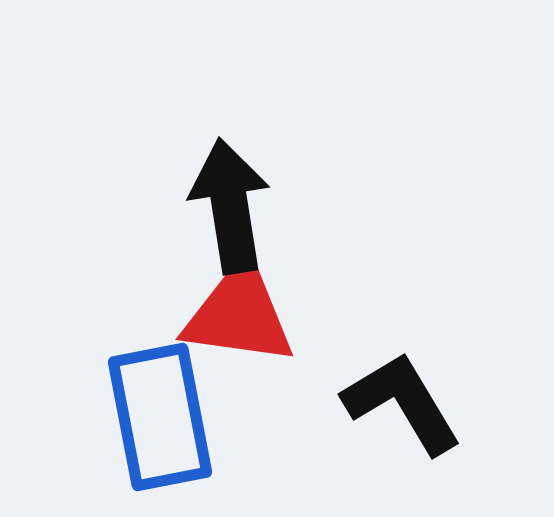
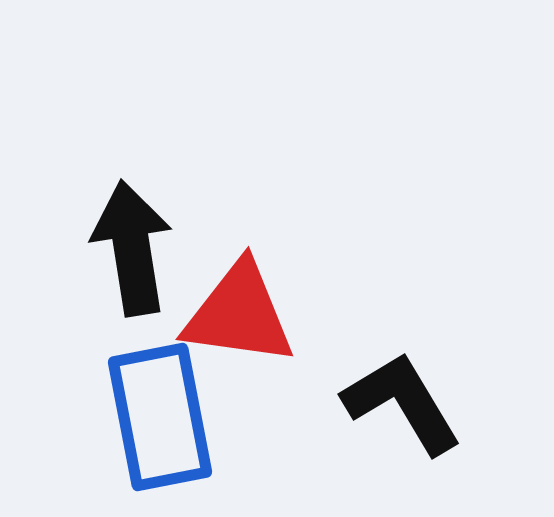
black arrow: moved 98 px left, 42 px down
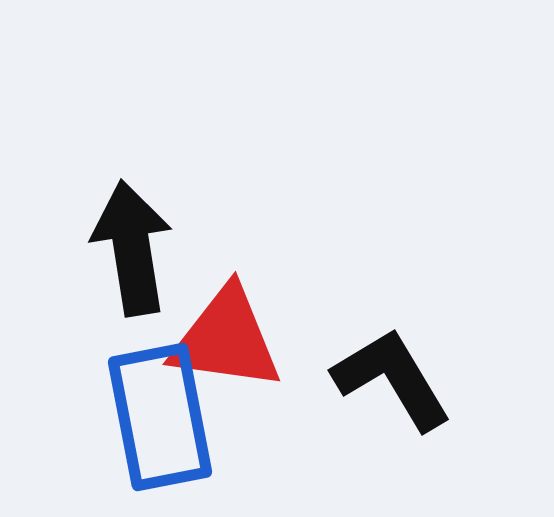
red triangle: moved 13 px left, 25 px down
black L-shape: moved 10 px left, 24 px up
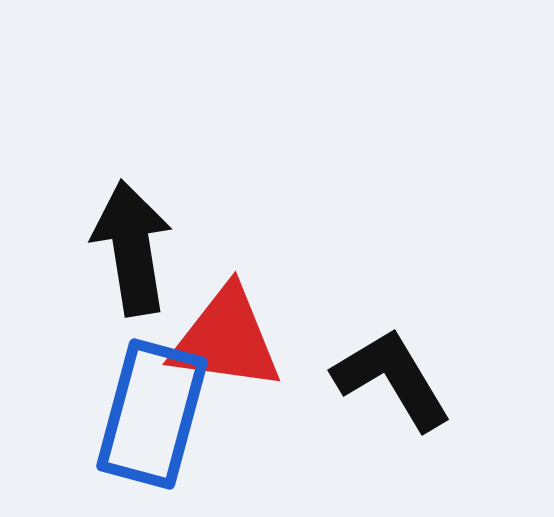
blue rectangle: moved 8 px left, 3 px up; rotated 26 degrees clockwise
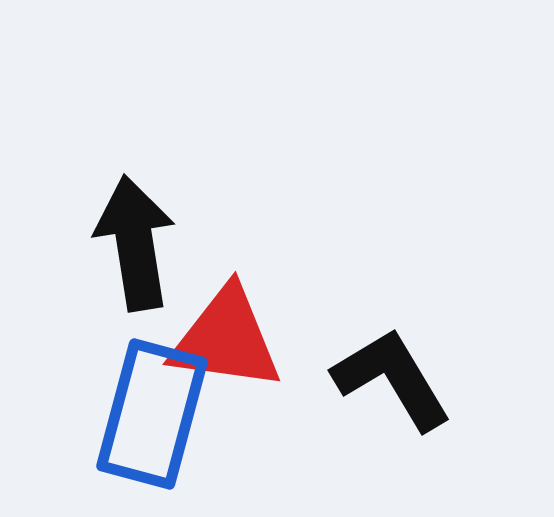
black arrow: moved 3 px right, 5 px up
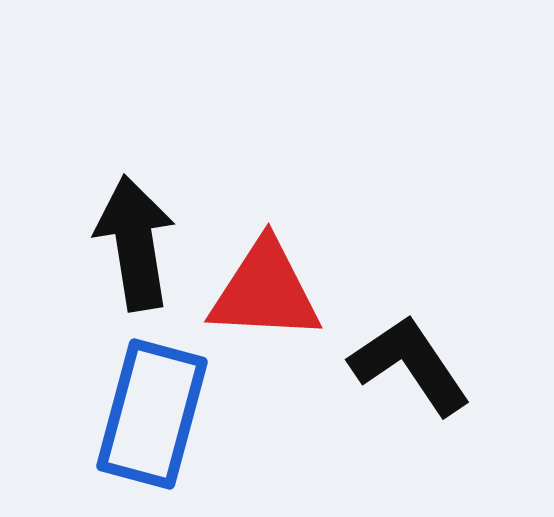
red triangle: moved 39 px right, 48 px up; rotated 5 degrees counterclockwise
black L-shape: moved 18 px right, 14 px up; rotated 3 degrees counterclockwise
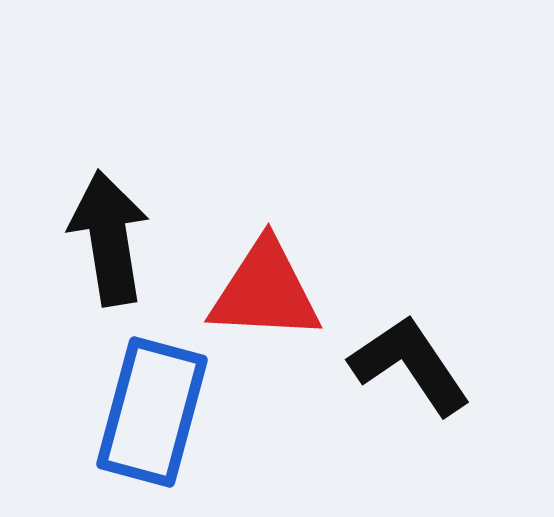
black arrow: moved 26 px left, 5 px up
blue rectangle: moved 2 px up
